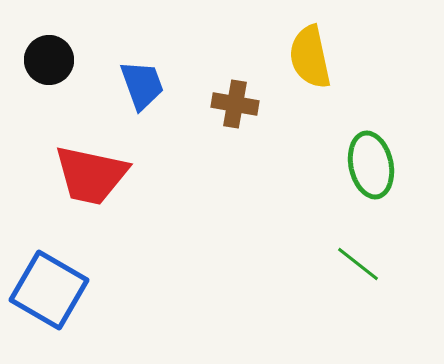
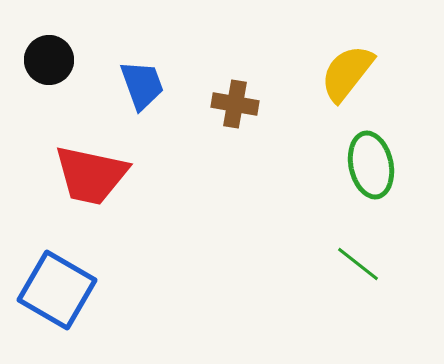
yellow semicircle: moved 37 px right, 16 px down; rotated 50 degrees clockwise
blue square: moved 8 px right
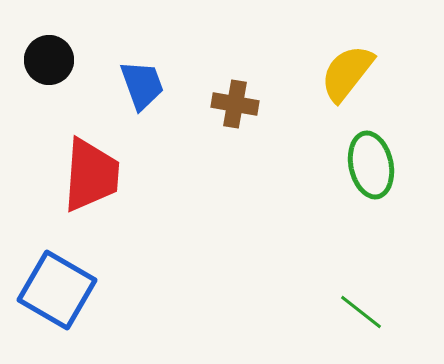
red trapezoid: rotated 98 degrees counterclockwise
green line: moved 3 px right, 48 px down
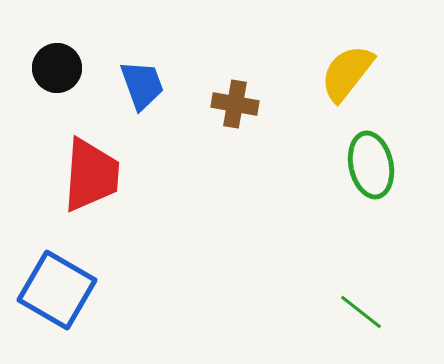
black circle: moved 8 px right, 8 px down
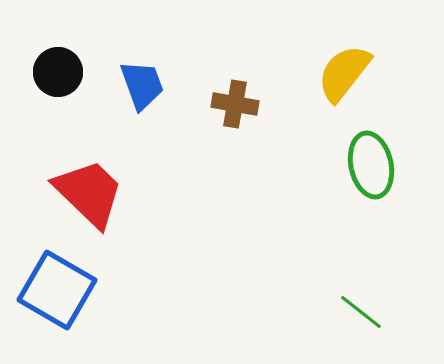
black circle: moved 1 px right, 4 px down
yellow semicircle: moved 3 px left
red trapezoid: moved 2 px left, 18 px down; rotated 50 degrees counterclockwise
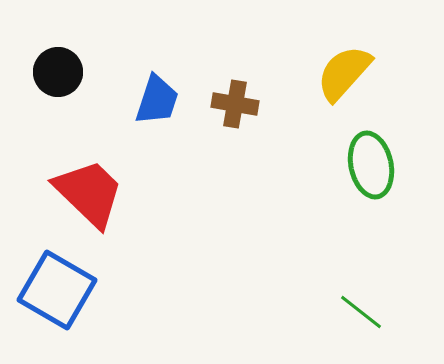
yellow semicircle: rotated 4 degrees clockwise
blue trapezoid: moved 15 px right, 15 px down; rotated 38 degrees clockwise
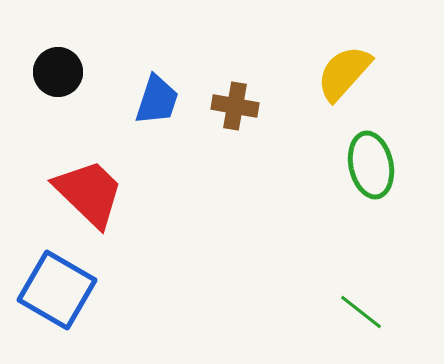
brown cross: moved 2 px down
